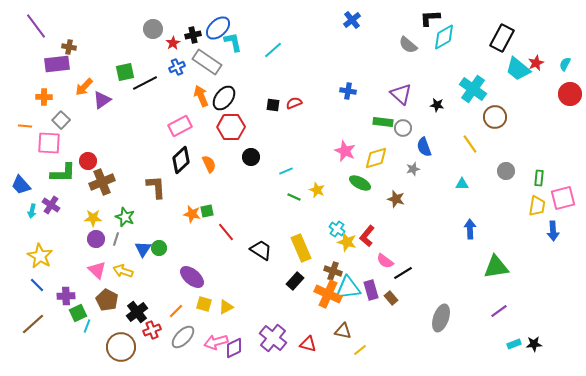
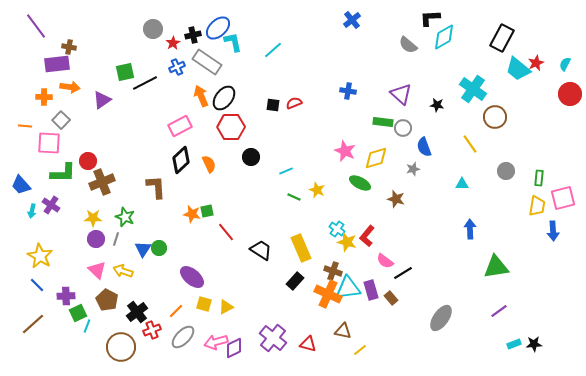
orange arrow at (84, 87): moved 14 px left; rotated 126 degrees counterclockwise
gray ellipse at (441, 318): rotated 16 degrees clockwise
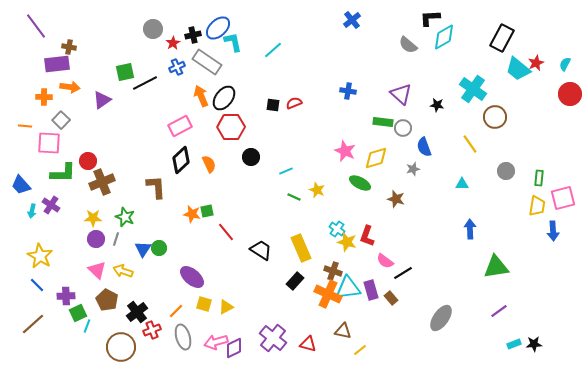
red L-shape at (367, 236): rotated 20 degrees counterclockwise
gray ellipse at (183, 337): rotated 60 degrees counterclockwise
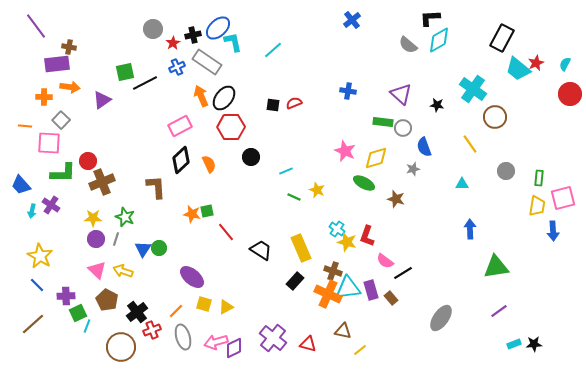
cyan diamond at (444, 37): moved 5 px left, 3 px down
green ellipse at (360, 183): moved 4 px right
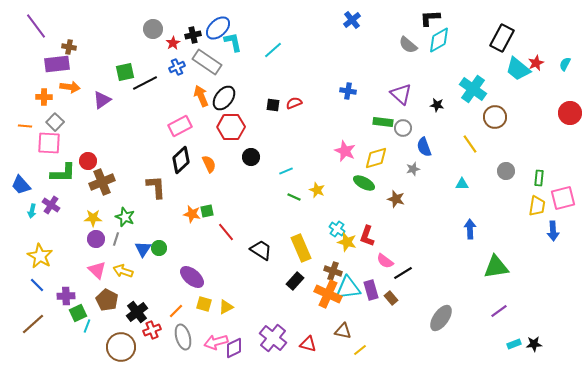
red circle at (570, 94): moved 19 px down
gray square at (61, 120): moved 6 px left, 2 px down
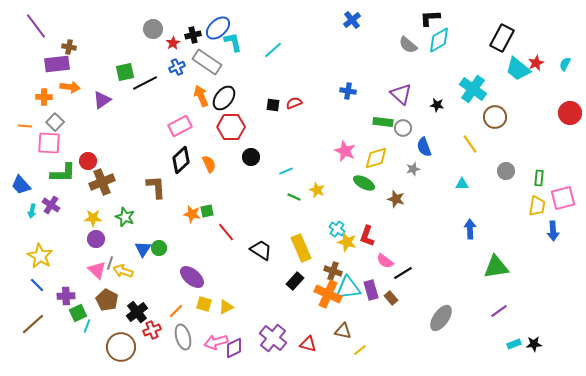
gray line at (116, 239): moved 6 px left, 24 px down
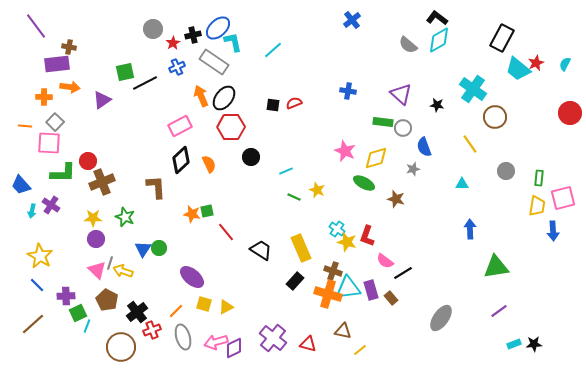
black L-shape at (430, 18): moved 7 px right; rotated 40 degrees clockwise
gray rectangle at (207, 62): moved 7 px right
orange cross at (328, 294): rotated 8 degrees counterclockwise
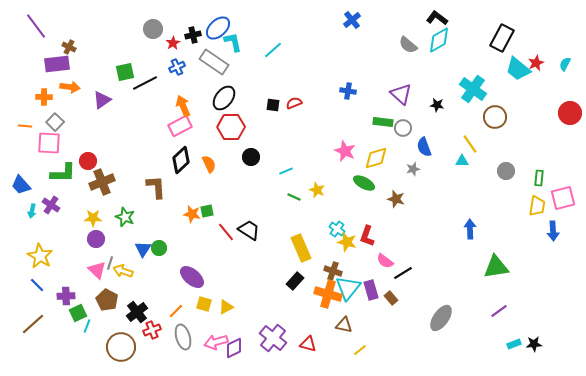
brown cross at (69, 47): rotated 16 degrees clockwise
orange arrow at (201, 96): moved 18 px left, 10 px down
cyan triangle at (462, 184): moved 23 px up
black trapezoid at (261, 250): moved 12 px left, 20 px up
cyan triangle at (348, 288): rotated 44 degrees counterclockwise
brown triangle at (343, 331): moved 1 px right, 6 px up
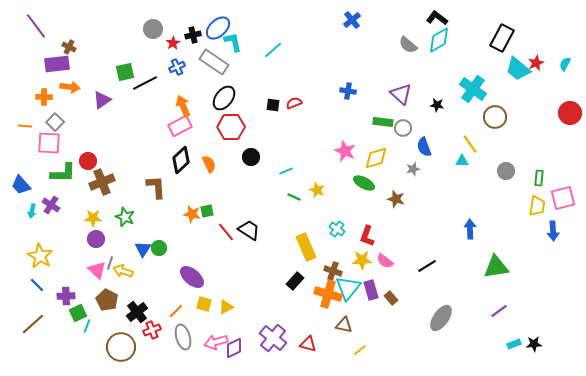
yellow star at (347, 242): moved 15 px right, 18 px down; rotated 18 degrees counterclockwise
yellow rectangle at (301, 248): moved 5 px right, 1 px up
black line at (403, 273): moved 24 px right, 7 px up
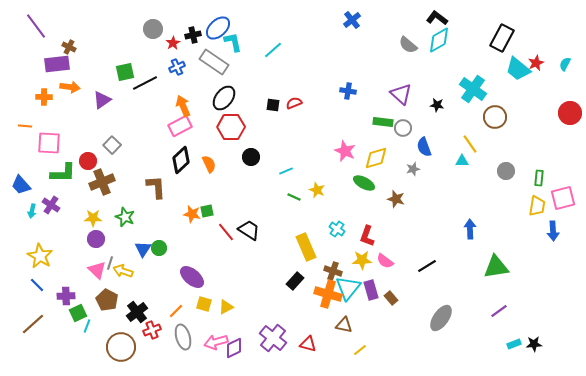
gray square at (55, 122): moved 57 px right, 23 px down
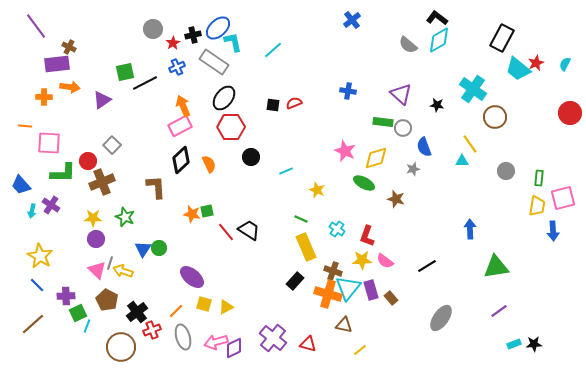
green line at (294, 197): moved 7 px right, 22 px down
